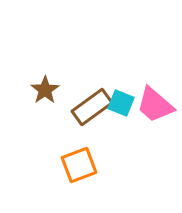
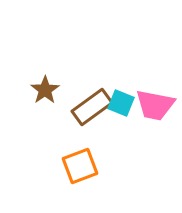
pink trapezoid: rotated 30 degrees counterclockwise
orange square: moved 1 px right, 1 px down
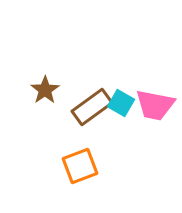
cyan square: rotated 8 degrees clockwise
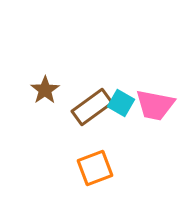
orange square: moved 15 px right, 2 px down
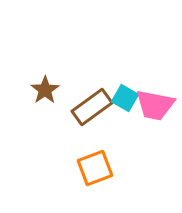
cyan square: moved 4 px right, 5 px up
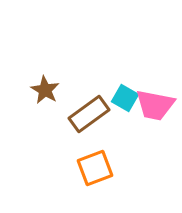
brown star: rotated 8 degrees counterclockwise
brown rectangle: moved 3 px left, 7 px down
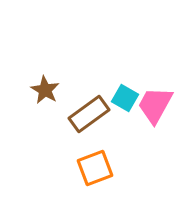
pink trapezoid: rotated 108 degrees clockwise
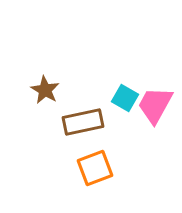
brown rectangle: moved 6 px left, 8 px down; rotated 24 degrees clockwise
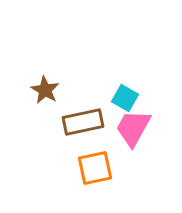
pink trapezoid: moved 22 px left, 23 px down
orange square: rotated 9 degrees clockwise
